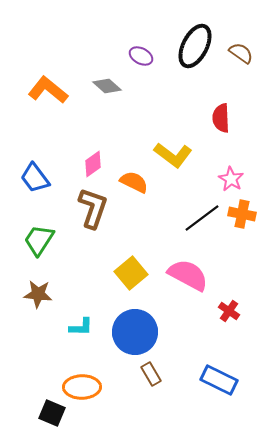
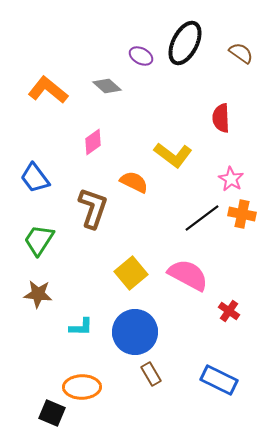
black ellipse: moved 10 px left, 3 px up
pink diamond: moved 22 px up
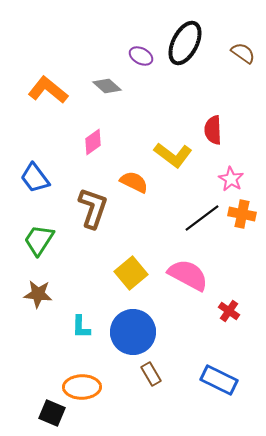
brown semicircle: moved 2 px right
red semicircle: moved 8 px left, 12 px down
cyan L-shape: rotated 90 degrees clockwise
blue circle: moved 2 px left
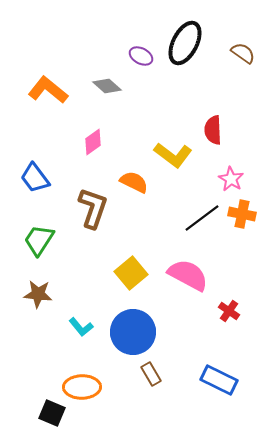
cyan L-shape: rotated 40 degrees counterclockwise
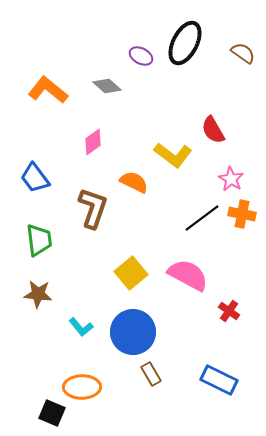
red semicircle: rotated 28 degrees counterclockwise
green trapezoid: rotated 140 degrees clockwise
